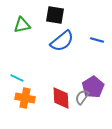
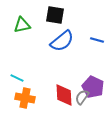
purple pentagon: rotated 15 degrees counterclockwise
red diamond: moved 3 px right, 3 px up
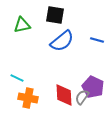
orange cross: moved 3 px right
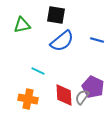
black square: moved 1 px right
cyan line: moved 21 px right, 7 px up
orange cross: moved 1 px down
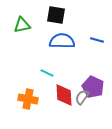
blue semicircle: rotated 140 degrees counterclockwise
cyan line: moved 9 px right, 2 px down
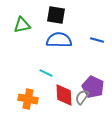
blue semicircle: moved 3 px left, 1 px up
cyan line: moved 1 px left
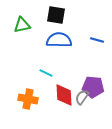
purple pentagon: rotated 20 degrees counterclockwise
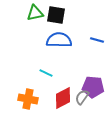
green triangle: moved 13 px right, 12 px up
red diamond: moved 1 px left, 3 px down; rotated 65 degrees clockwise
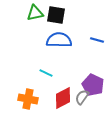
purple pentagon: moved 2 px up; rotated 20 degrees clockwise
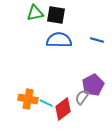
cyan line: moved 30 px down
purple pentagon: rotated 20 degrees clockwise
red diamond: moved 11 px down; rotated 10 degrees counterclockwise
